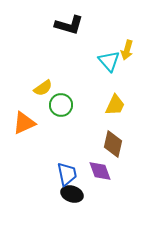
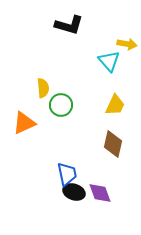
yellow arrow: moved 6 px up; rotated 96 degrees counterclockwise
yellow semicircle: rotated 60 degrees counterclockwise
purple diamond: moved 22 px down
black ellipse: moved 2 px right, 2 px up
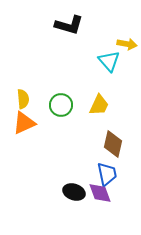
yellow semicircle: moved 20 px left, 11 px down
yellow trapezoid: moved 16 px left
blue trapezoid: moved 40 px right
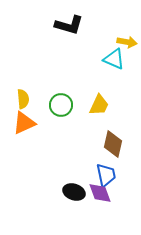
yellow arrow: moved 2 px up
cyan triangle: moved 5 px right, 2 px up; rotated 25 degrees counterclockwise
blue trapezoid: moved 1 px left, 1 px down
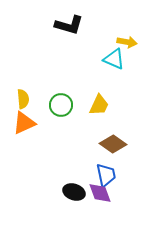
brown diamond: rotated 68 degrees counterclockwise
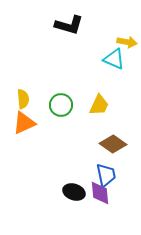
purple diamond: rotated 15 degrees clockwise
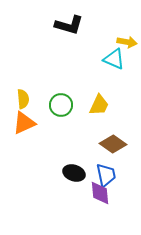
black ellipse: moved 19 px up
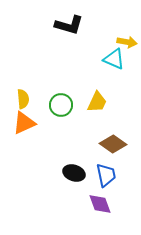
yellow trapezoid: moved 2 px left, 3 px up
purple diamond: moved 11 px down; rotated 15 degrees counterclockwise
